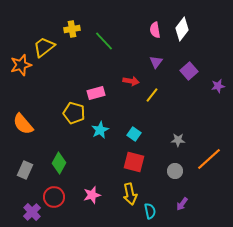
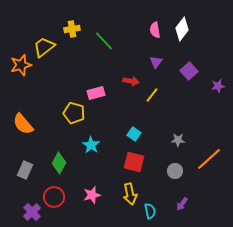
cyan star: moved 9 px left, 15 px down; rotated 12 degrees counterclockwise
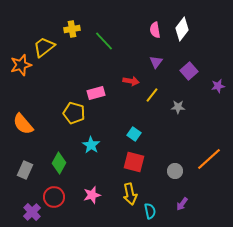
gray star: moved 33 px up
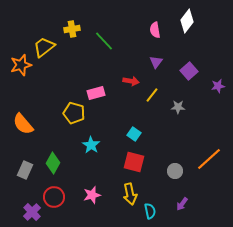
white diamond: moved 5 px right, 8 px up
green diamond: moved 6 px left
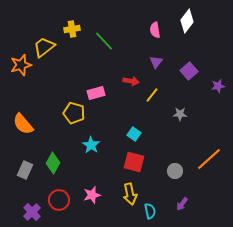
gray star: moved 2 px right, 7 px down
red circle: moved 5 px right, 3 px down
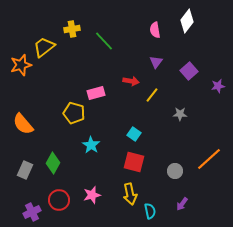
purple cross: rotated 18 degrees clockwise
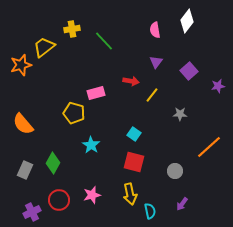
orange line: moved 12 px up
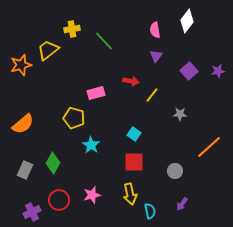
yellow trapezoid: moved 4 px right, 3 px down
purple triangle: moved 6 px up
purple star: moved 15 px up
yellow pentagon: moved 5 px down
orange semicircle: rotated 90 degrees counterclockwise
red square: rotated 15 degrees counterclockwise
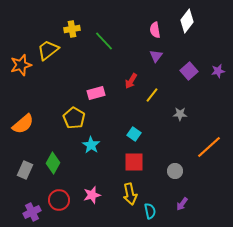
red arrow: rotated 112 degrees clockwise
yellow pentagon: rotated 15 degrees clockwise
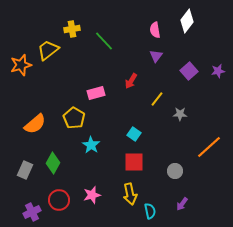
yellow line: moved 5 px right, 4 px down
orange semicircle: moved 12 px right
